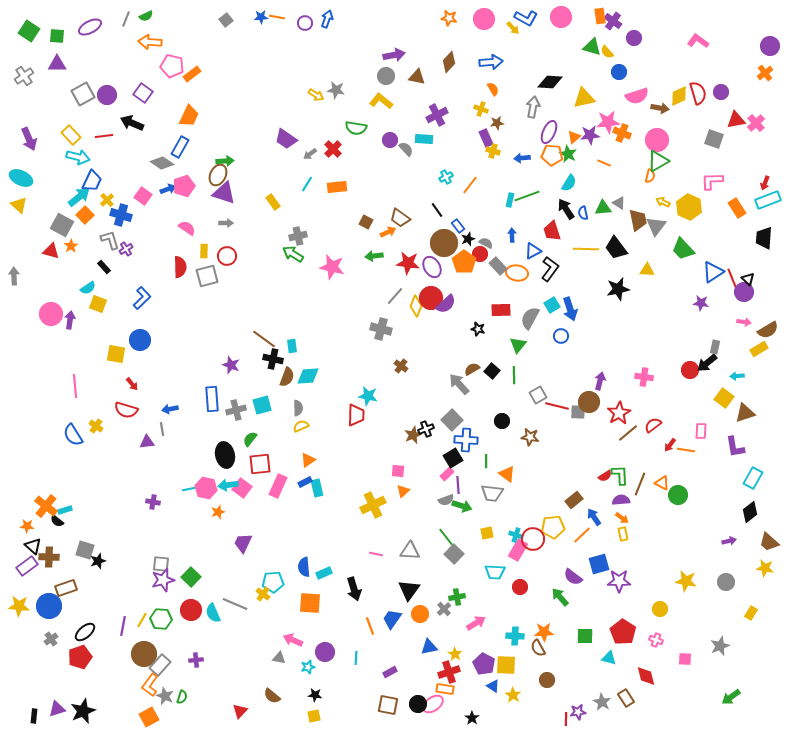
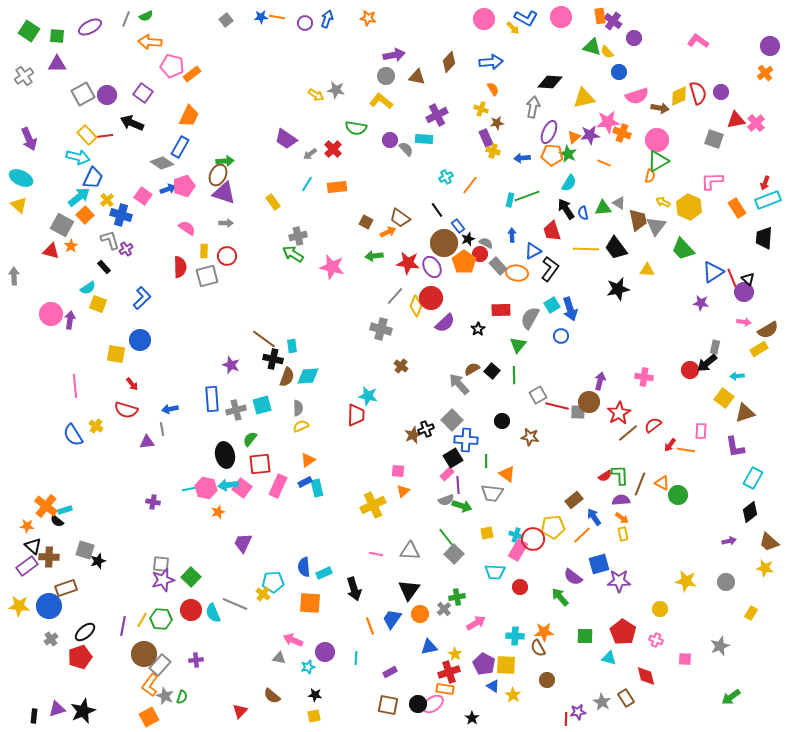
orange star at (449, 18): moved 81 px left
yellow rectangle at (71, 135): moved 16 px right
blue trapezoid at (92, 181): moved 1 px right, 3 px up
purple semicircle at (446, 304): moved 1 px left, 19 px down
black star at (478, 329): rotated 24 degrees clockwise
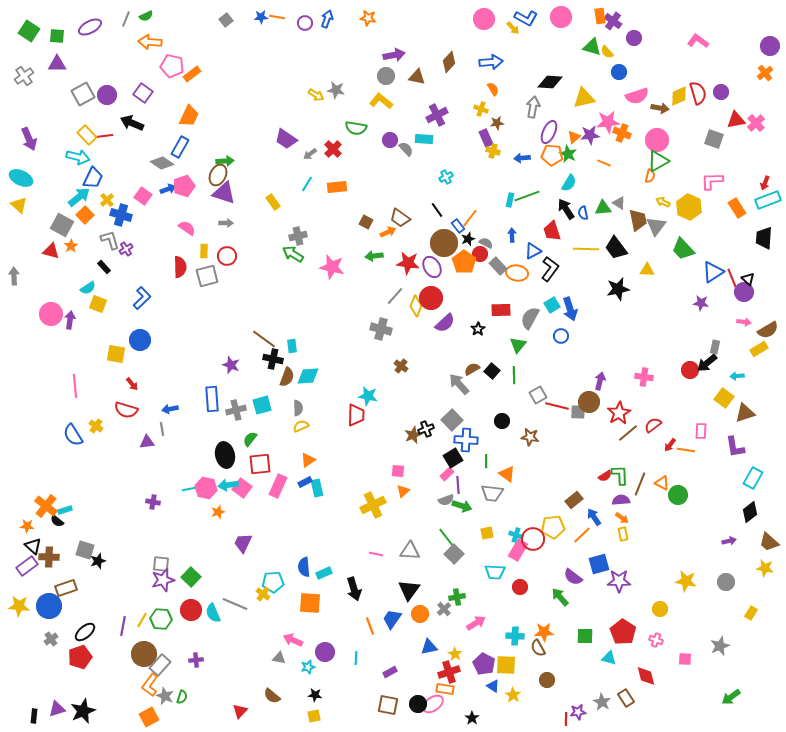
orange line at (470, 185): moved 33 px down
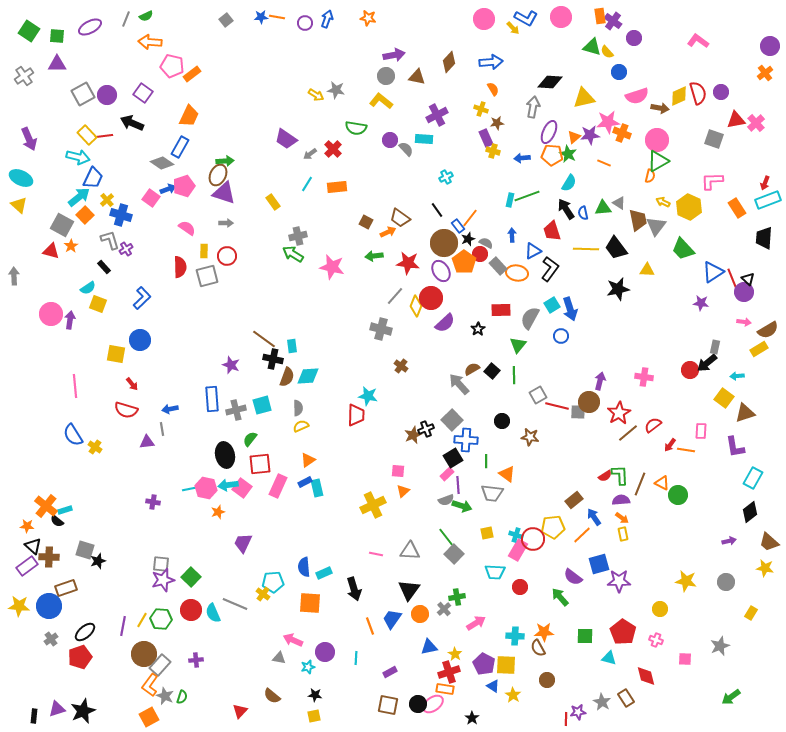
pink square at (143, 196): moved 8 px right, 2 px down
purple ellipse at (432, 267): moved 9 px right, 4 px down
yellow cross at (96, 426): moved 1 px left, 21 px down
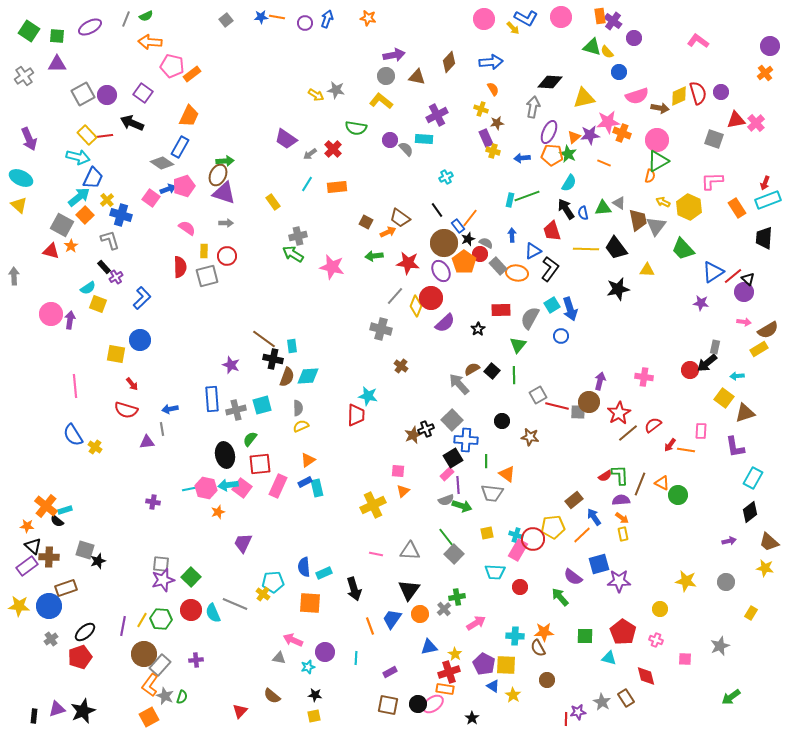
purple cross at (126, 249): moved 10 px left, 28 px down
red line at (732, 278): moved 1 px right, 2 px up; rotated 72 degrees clockwise
